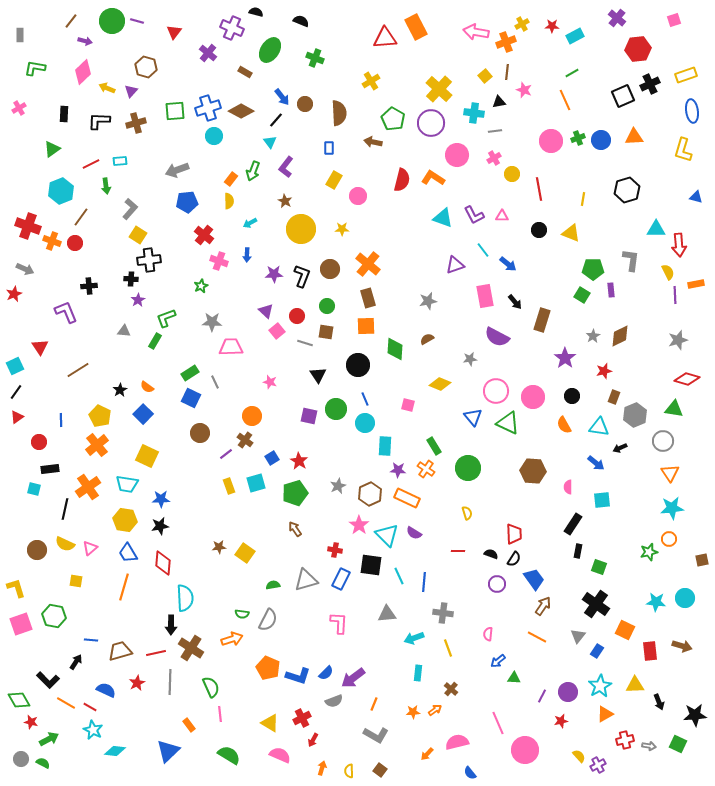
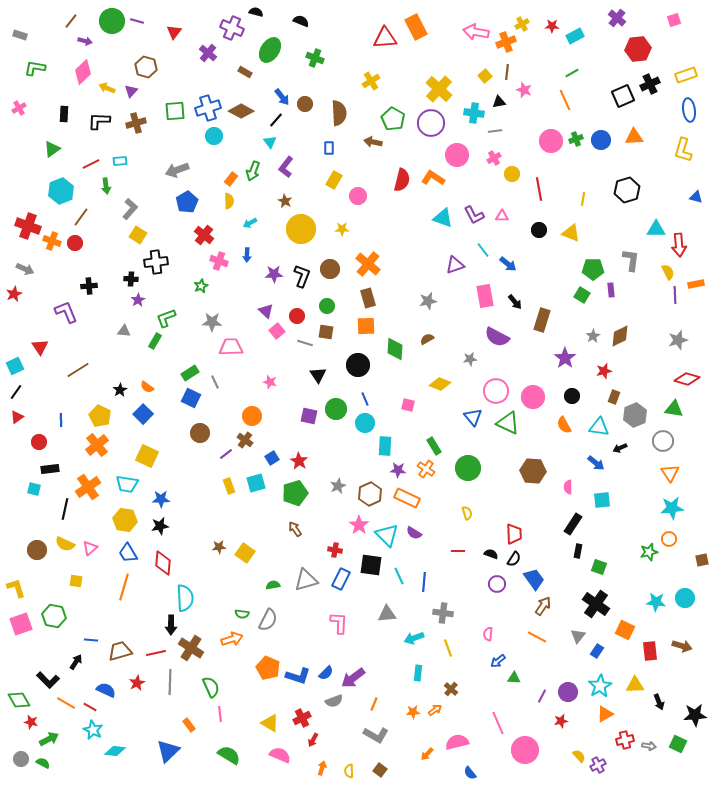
gray rectangle at (20, 35): rotated 72 degrees counterclockwise
blue ellipse at (692, 111): moved 3 px left, 1 px up
green cross at (578, 138): moved 2 px left, 1 px down
blue pentagon at (187, 202): rotated 25 degrees counterclockwise
black cross at (149, 260): moved 7 px right, 2 px down
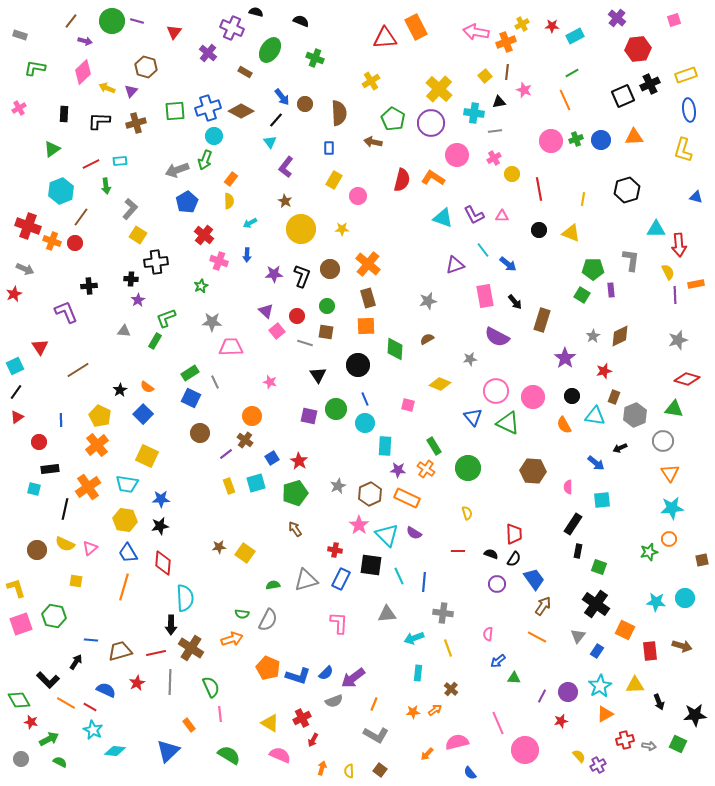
green arrow at (253, 171): moved 48 px left, 11 px up
cyan triangle at (599, 427): moved 4 px left, 11 px up
green semicircle at (43, 763): moved 17 px right, 1 px up
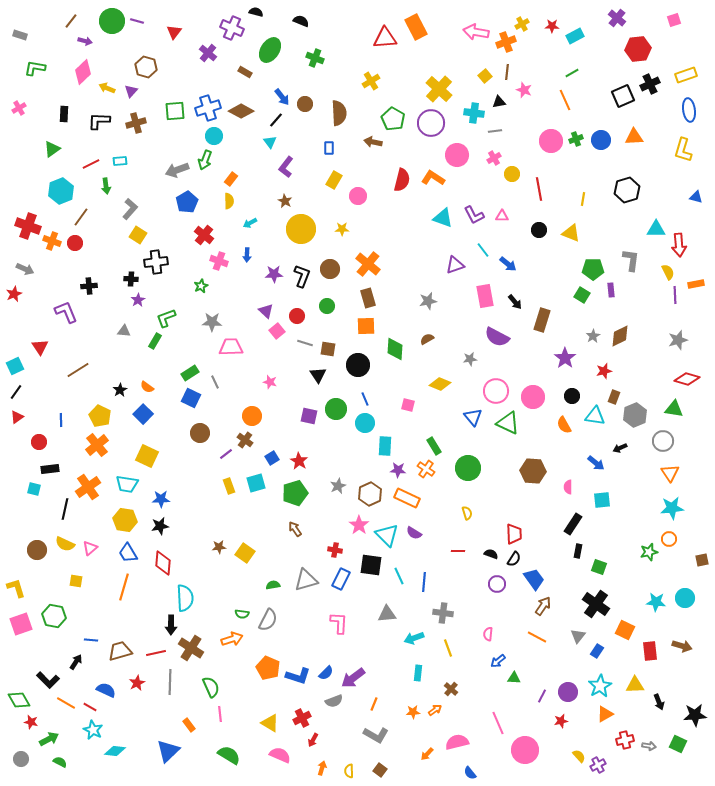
brown square at (326, 332): moved 2 px right, 17 px down
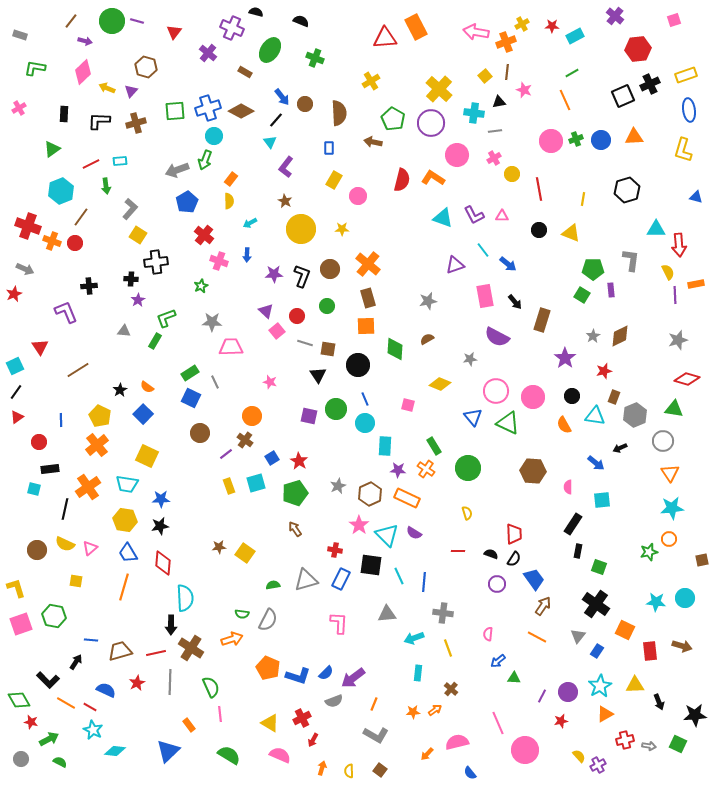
purple cross at (617, 18): moved 2 px left, 2 px up
